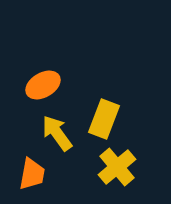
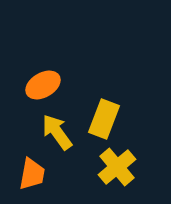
yellow arrow: moved 1 px up
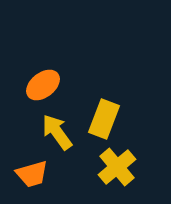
orange ellipse: rotated 8 degrees counterclockwise
orange trapezoid: rotated 64 degrees clockwise
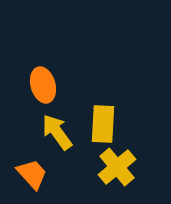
orange ellipse: rotated 68 degrees counterclockwise
yellow rectangle: moved 1 px left, 5 px down; rotated 18 degrees counterclockwise
orange trapezoid: rotated 116 degrees counterclockwise
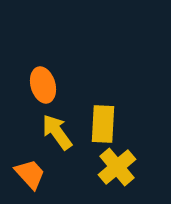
orange trapezoid: moved 2 px left
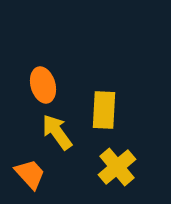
yellow rectangle: moved 1 px right, 14 px up
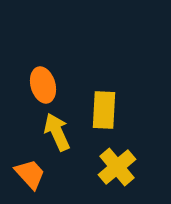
yellow arrow: rotated 12 degrees clockwise
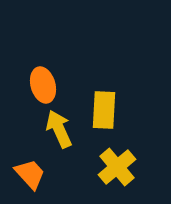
yellow arrow: moved 2 px right, 3 px up
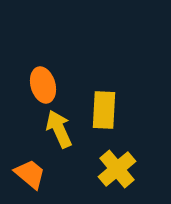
yellow cross: moved 2 px down
orange trapezoid: rotated 8 degrees counterclockwise
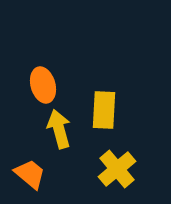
yellow arrow: rotated 9 degrees clockwise
